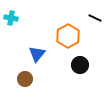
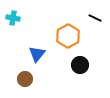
cyan cross: moved 2 px right
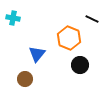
black line: moved 3 px left, 1 px down
orange hexagon: moved 1 px right, 2 px down; rotated 10 degrees counterclockwise
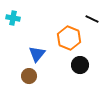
brown circle: moved 4 px right, 3 px up
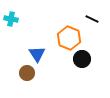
cyan cross: moved 2 px left, 1 px down
blue triangle: rotated 12 degrees counterclockwise
black circle: moved 2 px right, 6 px up
brown circle: moved 2 px left, 3 px up
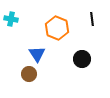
black line: rotated 56 degrees clockwise
orange hexagon: moved 12 px left, 10 px up
brown circle: moved 2 px right, 1 px down
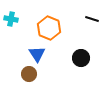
black line: rotated 64 degrees counterclockwise
orange hexagon: moved 8 px left
black circle: moved 1 px left, 1 px up
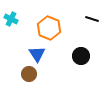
cyan cross: rotated 16 degrees clockwise
black circle: moved 2 px up
